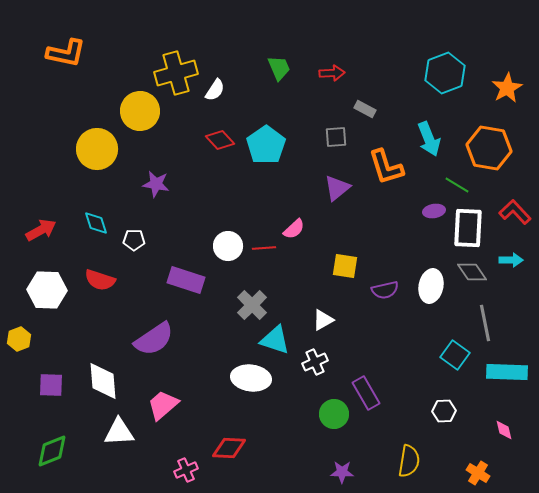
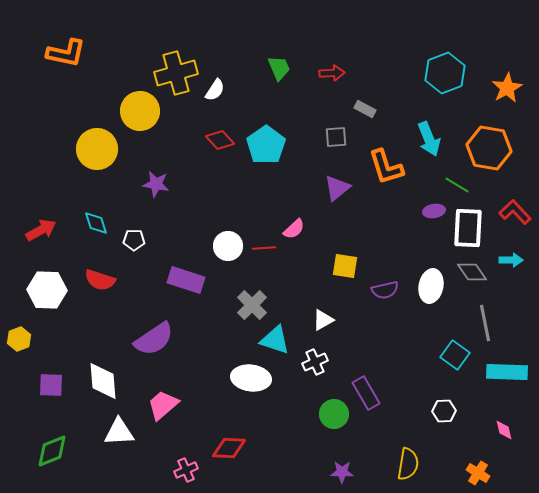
yellow semicircle at (409, 461): moved 1 px left, 3 px down
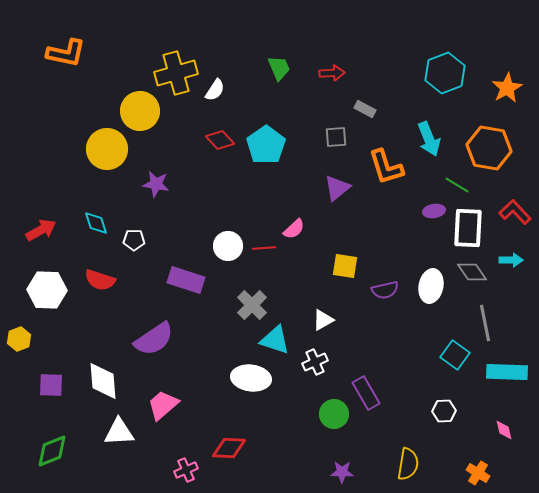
yellow circle at (97, 149): moved 10 px right
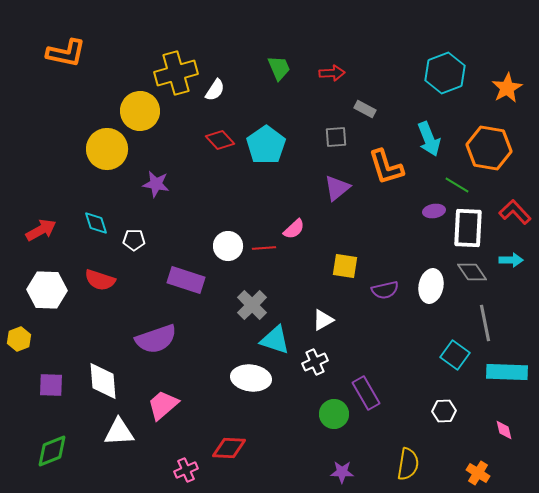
purple semicircle at (154, 339): moved 2 px right; rotated 15 degrees clockwise
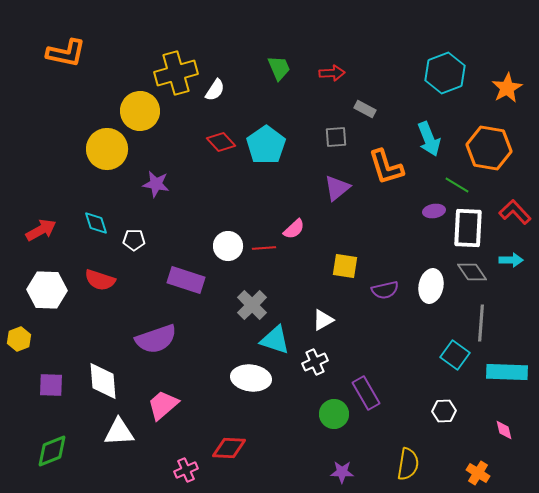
red diamond at (220, 140): moved 1 px right, 2 px down
gray line at (485, 323): moved 4 px left; rotated 15 degrees clockwise
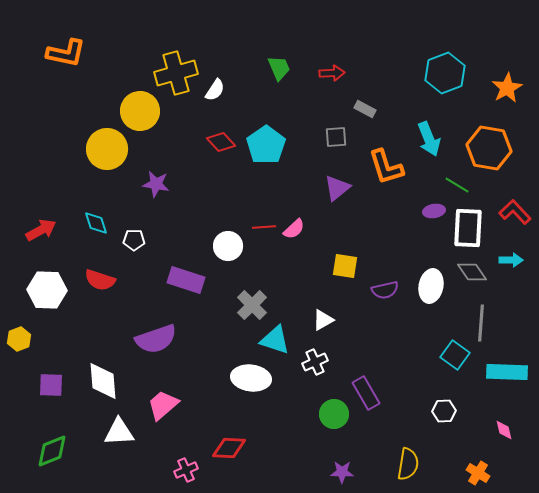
red line at (264, 248): moved 21 px up
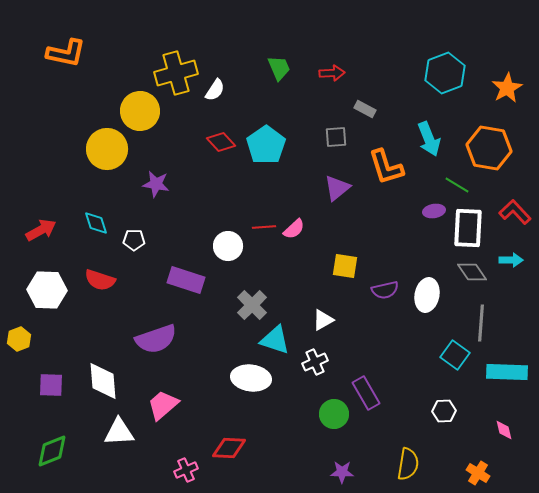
white ellipse at (431, 286): moved 4 px left, 9 px down
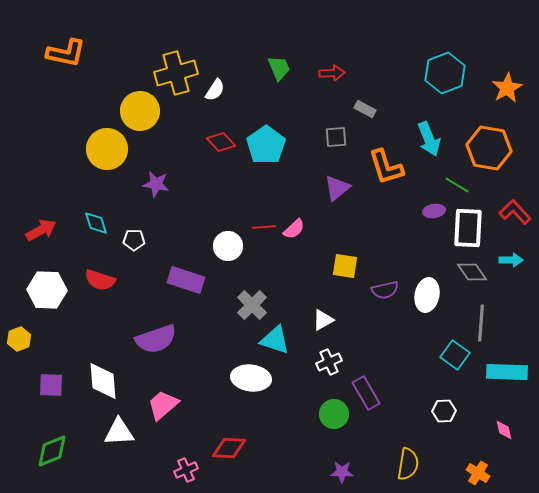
white cross at (315, 362): moved 14 px right
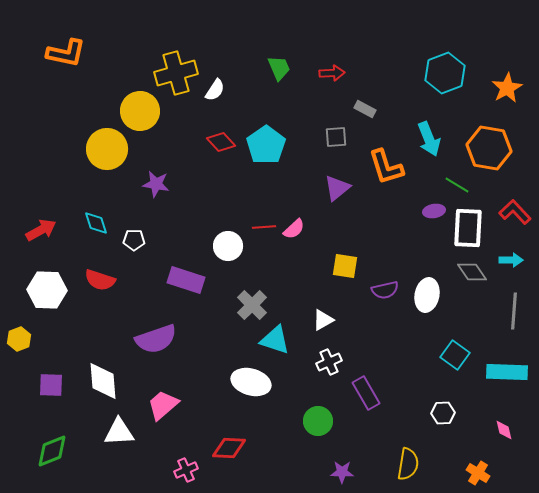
gray line at (481, 323): moved 33 px right, 12 px up
white ellipse at (251, 378): moved 4 px down; rotated 9 degrees clockwise
white hexagon at (444, 411): moved 1 px left, 2 px down
green circle at (334, 414): moved 16 px left, 7 px down
